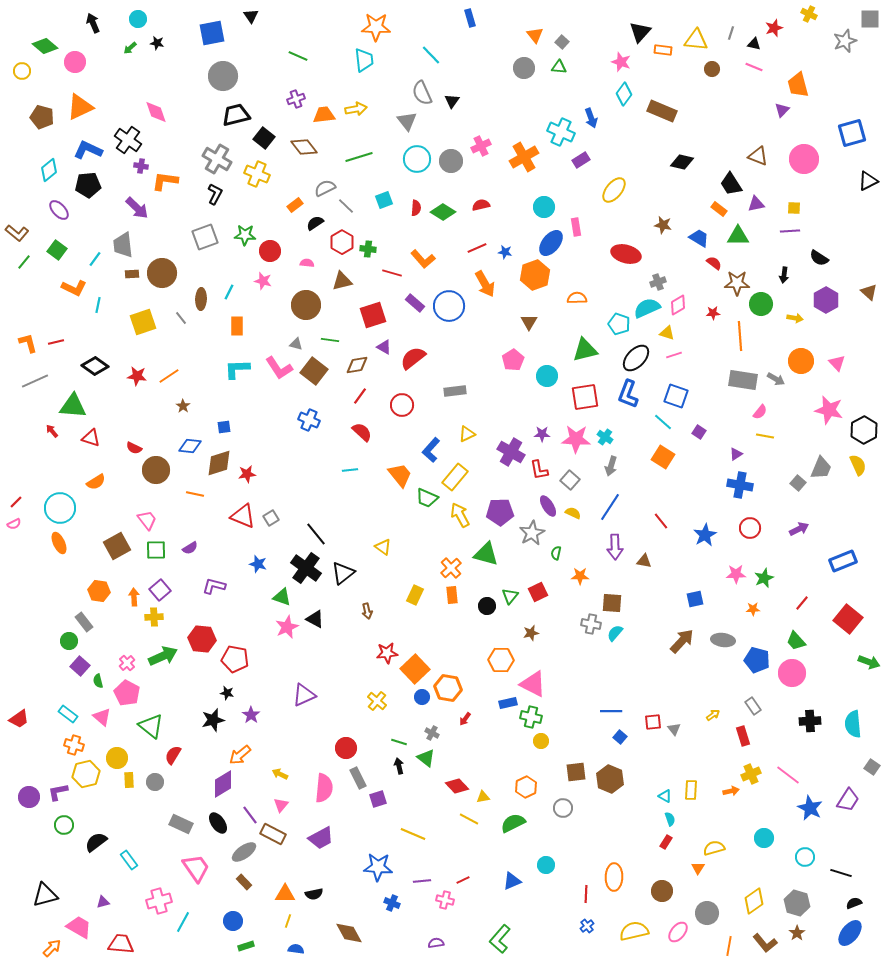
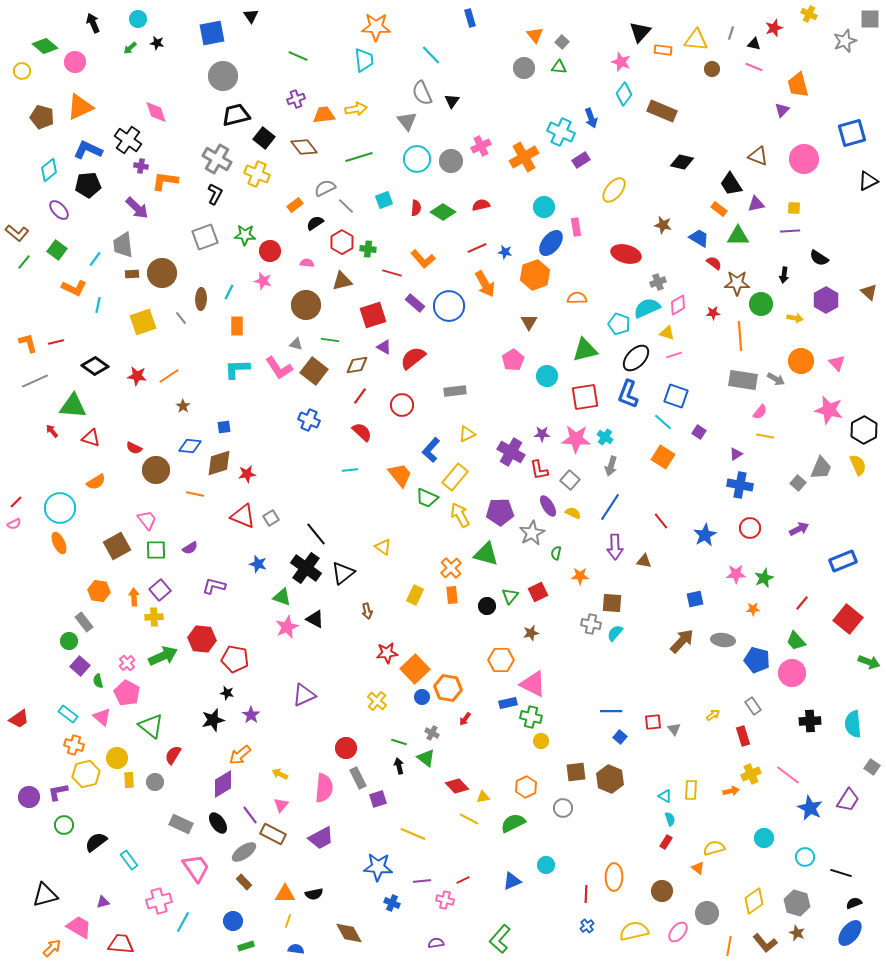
orange triangle at (698, 868): rotated 24 degrees counterclockwise
brown star at (797, 933): rotated 14 degrees counterclockwise
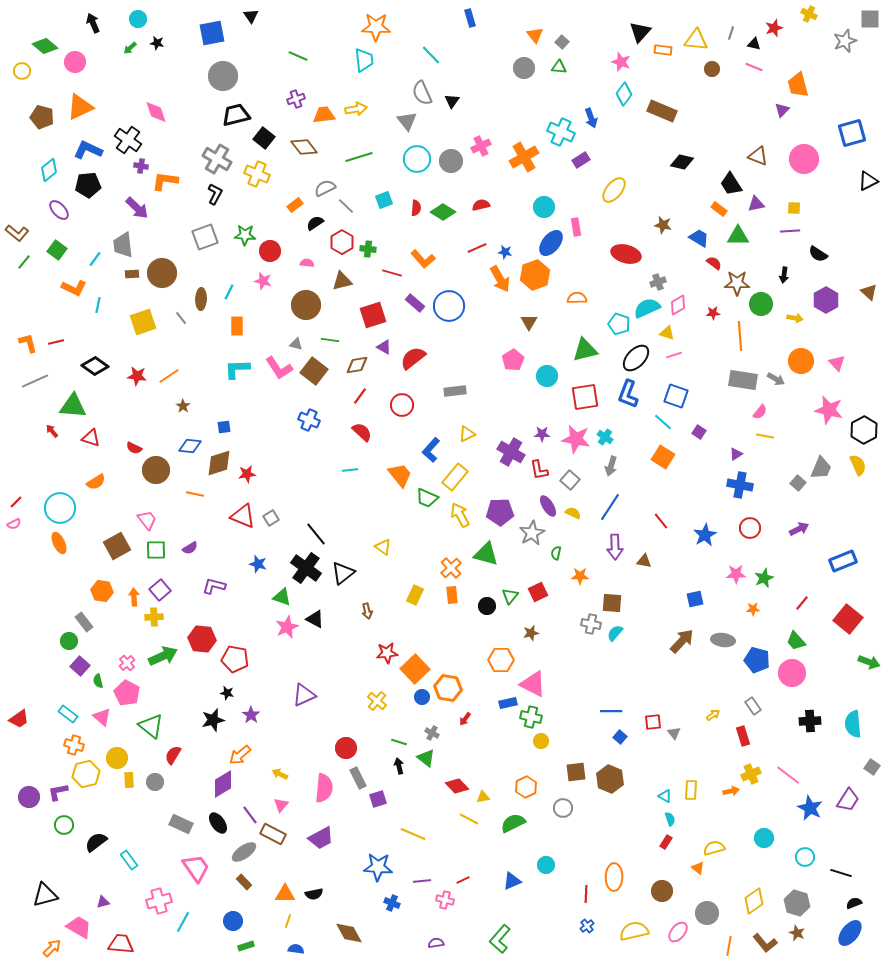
black semicircle at (819, 258): moved 1 px left, 4 px up
orange arrow at (485, 284): moved 15 px right, 5 px up
pink star at (576, 439): rotated 8 degrees clockwise
orange hexagon at (99, 591): moved 3 px right
gray triangle at (674, 729): moved 4 px down
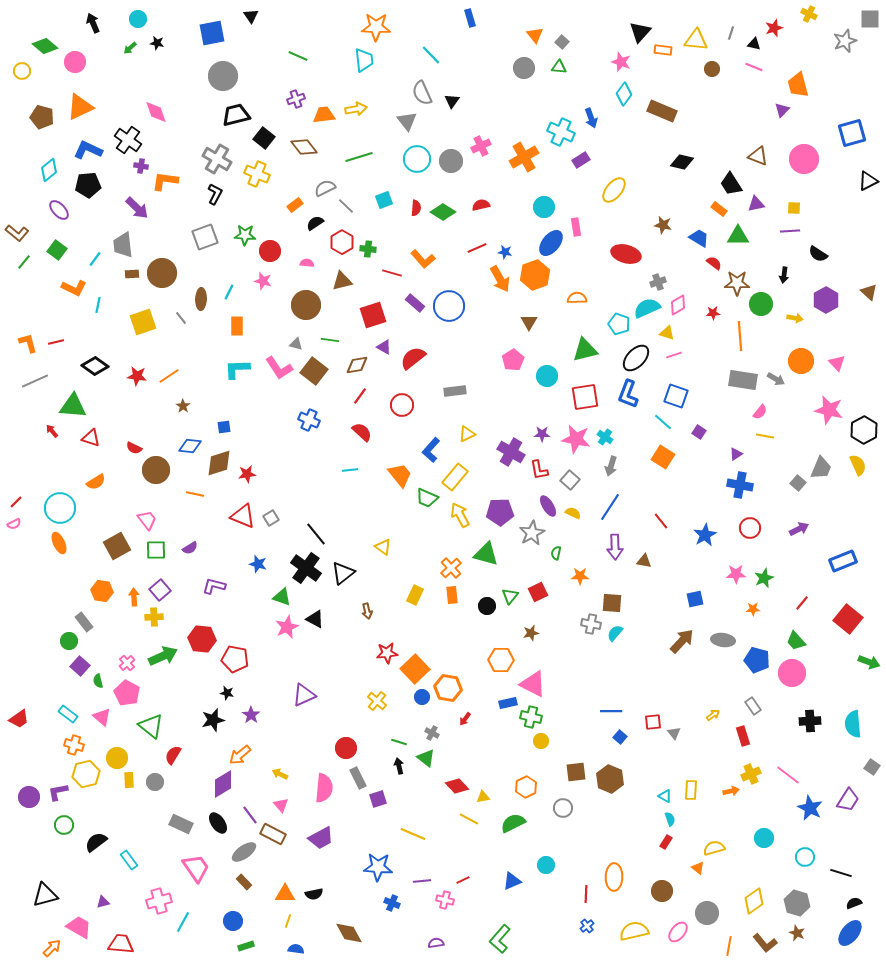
pink triangle at (281, 805): rotated 21 degrees counterclockwise
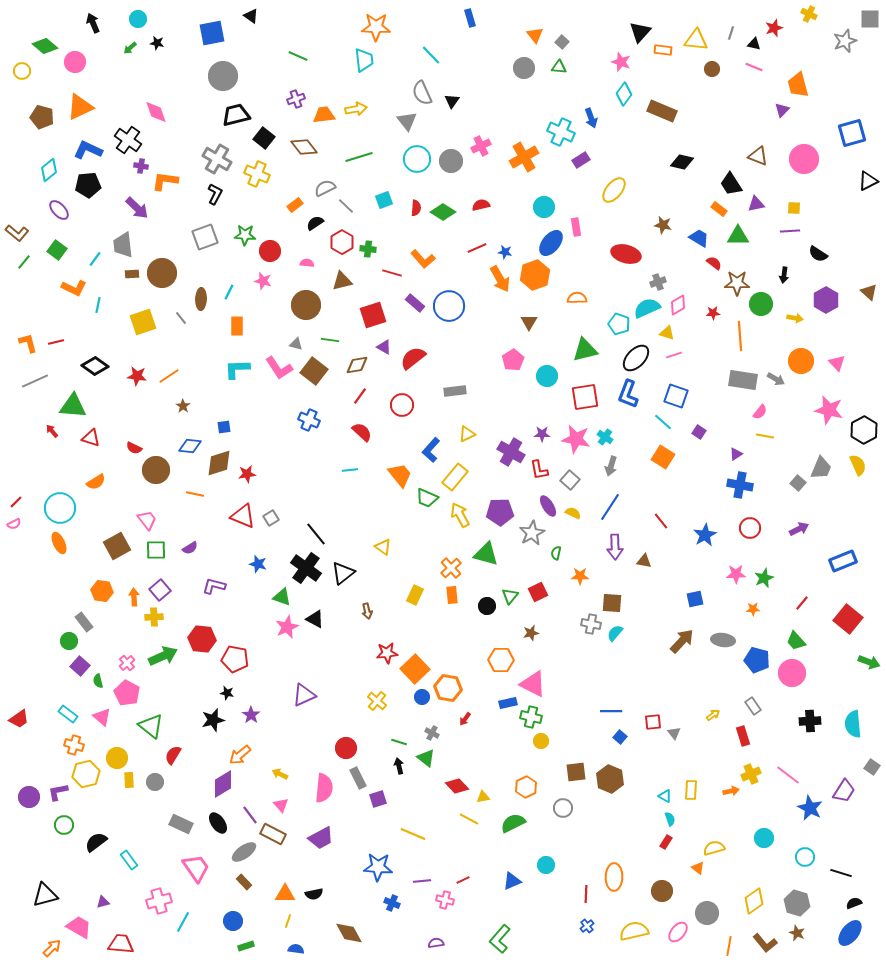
black triangle at (251, 16): rotated 21 degrees counterclockwise
purple trapezoid at (848, 800): moved 4 px left, 9 px up
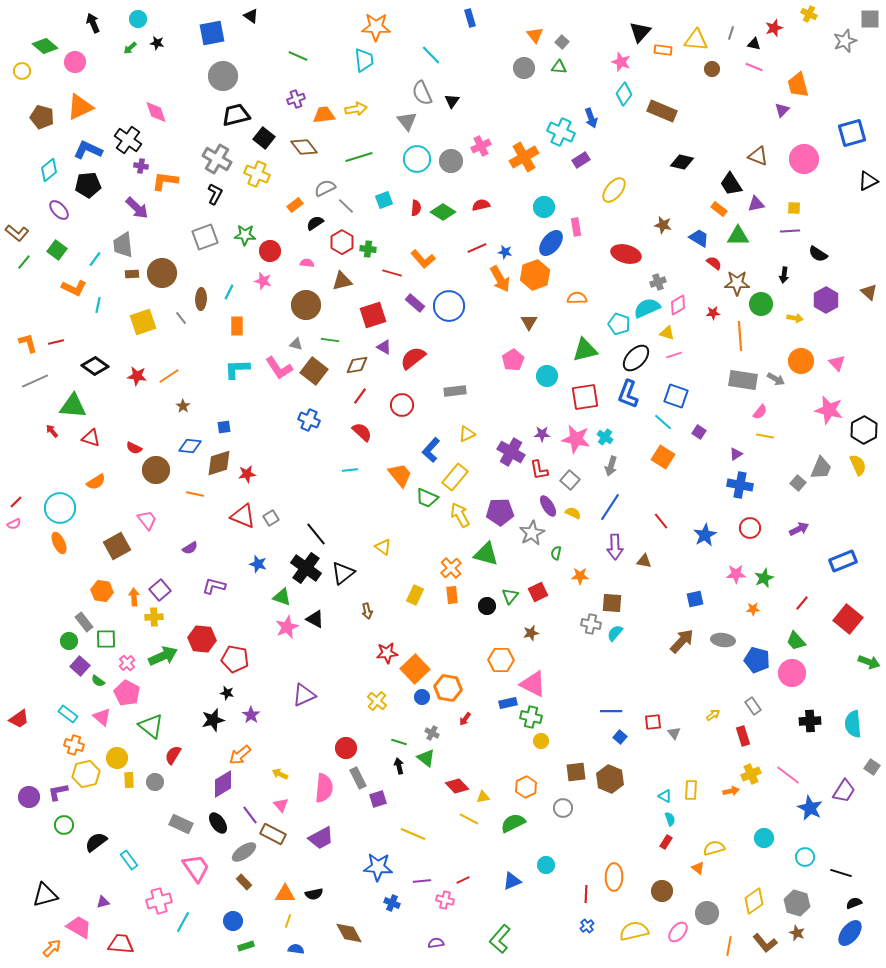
green square at (156, 550): moved 50 px left, 89 px down
green semicircle at (98, 681): rotated 40 degrees counterclockwise
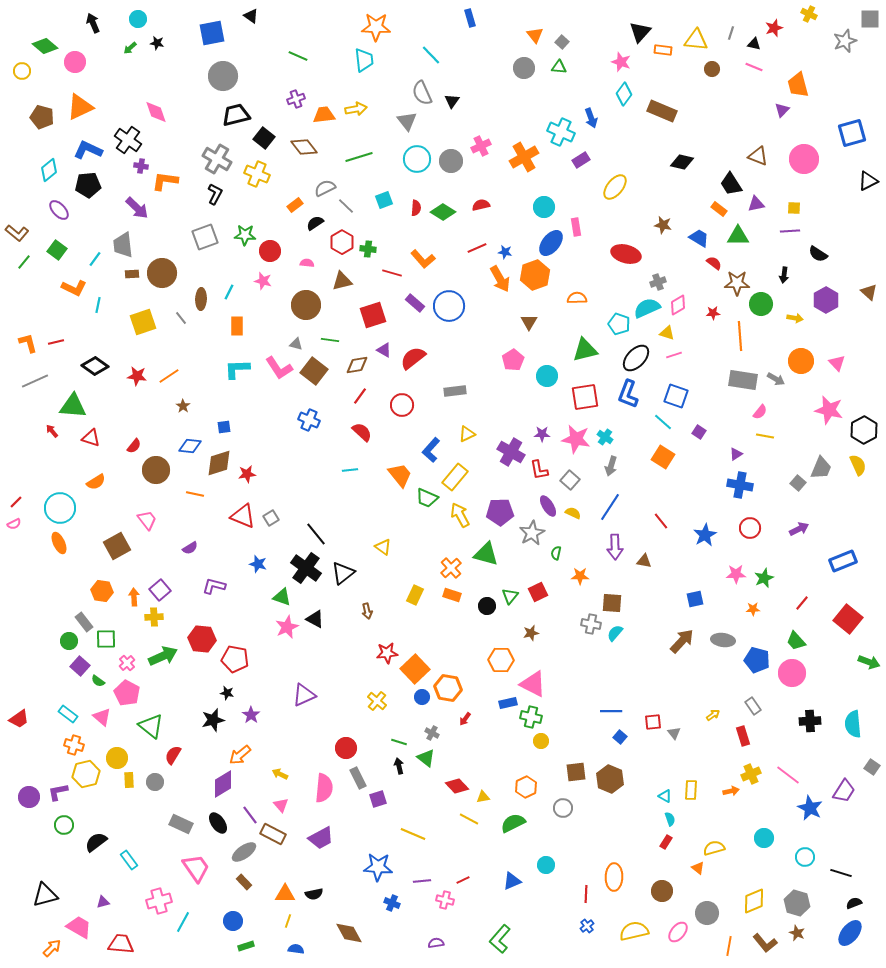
yellow ellipse at (614, 190): moved 1 px right, 3 px up
purple triangle at (384, 347): moved 3 px down
red semicircle at (134, 448): moved 2 px up; rotated 77 degrees counterclockwise
orange rectangle at (452, 595): rotated 66 degrees counterclockwise
yellow diamond at (754, 901): rotated 12 degrees clockwise
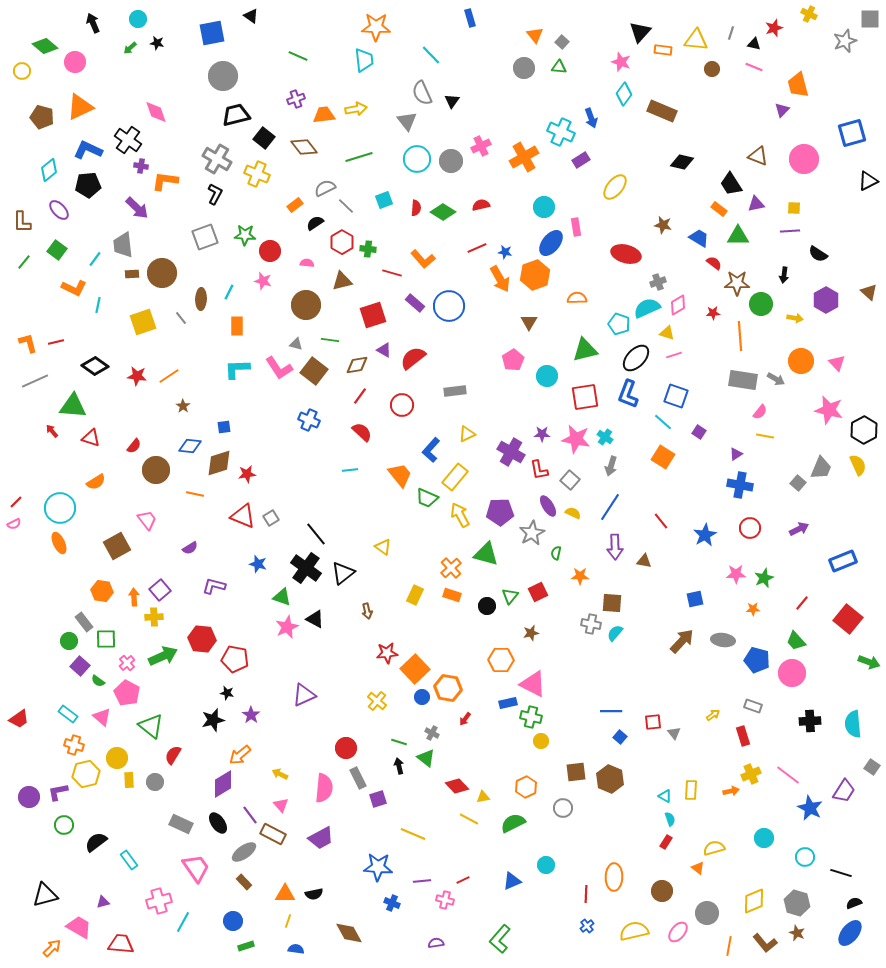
brown L-shape at (17, 233): moved 5 px right, 11 px up; rotated 50 degrees clockwise
gray rectangle at (753, 706): rotated 36 degrees counterclockwise
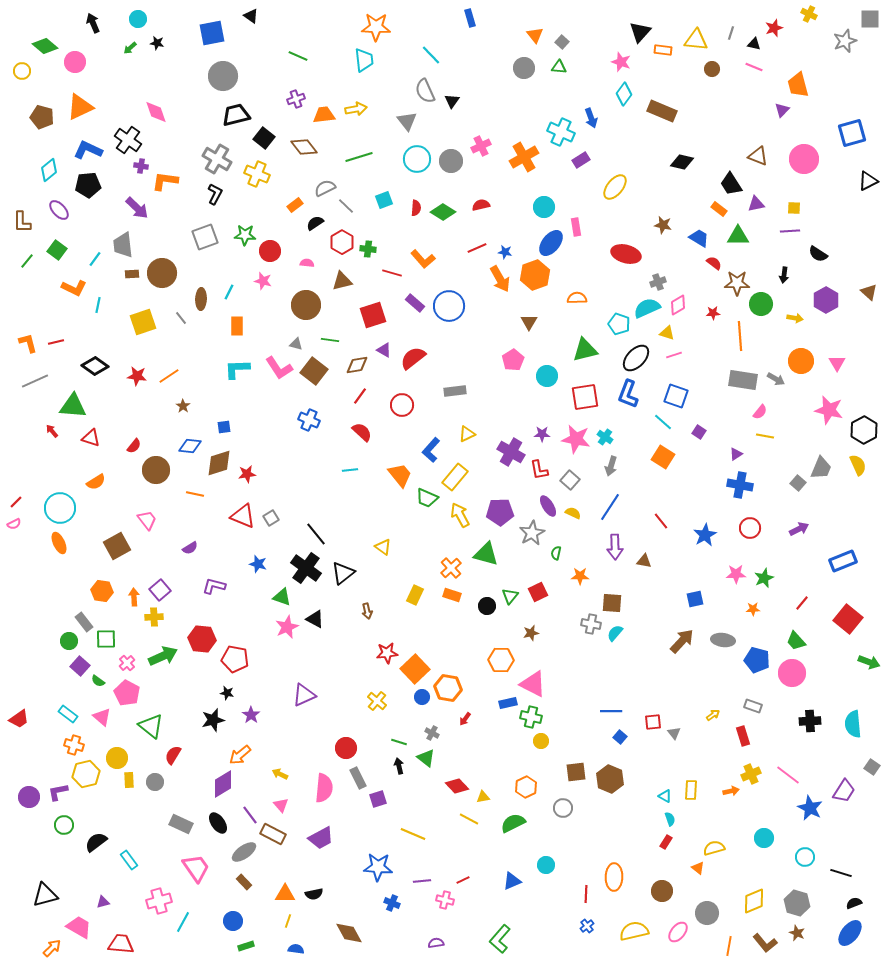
gray semicircle at (422, 93): moved 3 px right, 2 px up
green line at (24, 262): moved 3 px right, 1 px up
pink triangle at (837, 363): rotated 12 degrees clockwise
